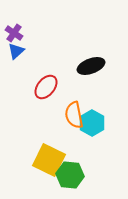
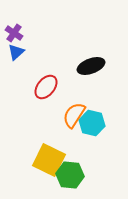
blue triangle: moved 1 px down
orange semicircle: rotated 44 degrees clockwise
cyan hexagon: rotated 15 degrees counterclockwise
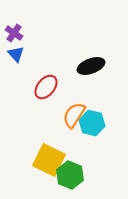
blue triangle: moved 2 px down; rotated 30 degrees counterclockwise
green hexagon: rotated 16 degrees clockwise
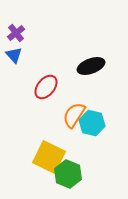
purple cross: moved 2 px right; rotated 18 degrees clockwise
blue triangle: moved 2 px left, 1 px down
yellow square: moved 3 px up
green hexagon: moved 2 px left, 1 px up
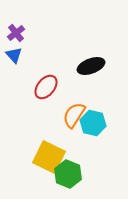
cyan hexagon: moved 1 px right
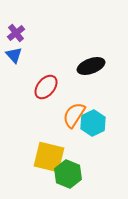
cyan hexagon: rotated 20 degrees clockwise
yellow square: rotated 12 degrees counterclockwise
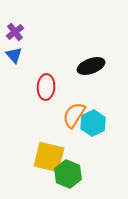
purple cross: moved 1 px left, 1 px up
red ellipse: rotated 35 degrees counterclockwise
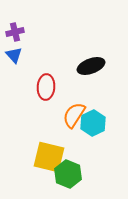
purple cross: rotated 24 degrees clockwise
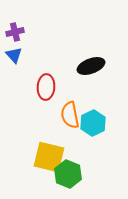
orange semicircle: moved 4 px left; rotated 44 degrees counterclockwise
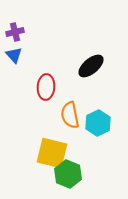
black ellipse: rotated 20 degrees counterclockwise
cyan hexagon: moved 5 px right
yellow square: moved 3 px right, 4 px up
